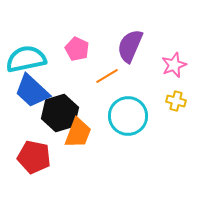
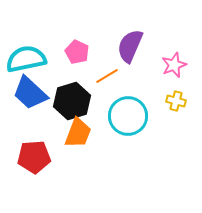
pink pentagon: moved 3 px down
blue trapezoid: moved 2 px left, 2 px down
black hexagon: moved 12 px right, 12 px up
red pentagon: rotated 16 degrees counterclockwise
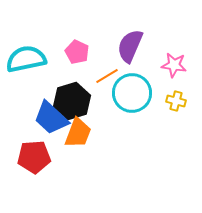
pink star: rotated 30 degrees clockwise
blue trapezoid: moved 21 px right, 25 px down
cyan circle: moved 4 px right, 23 px up
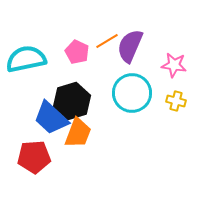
orange line: moved 35 px up
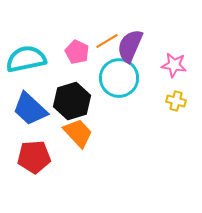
cyan circle: moved 13 px left, 15 px up
blue trapezoid: moved 21 px left, 9 px up
orange trapezoid: rotated 64 degrees counterclockwise
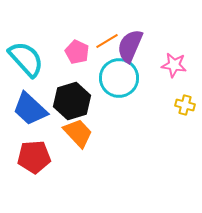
cyan semicircle: rotated 60 degrees clockwise
yellow cross: moved 9 px right, 4 px down
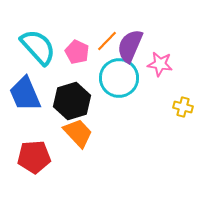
orange line: rotated 15 degrees counterclockwise
cyan semicircle: moved 12 px right, 12 px up
pink star: moved 14 px left, 1 px up
yellow cross: moved 2 px left, 2 px down
blue trapezoid: moved 5 px left, 15 px up; rotated 24 degrees clockwise
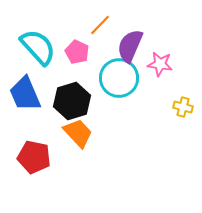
orange line: moved 7 px left, 16 px up
red pentagon: rotated 16 degrees clockwise
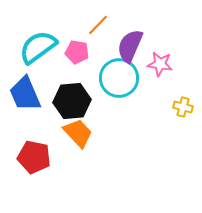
orange line: moved 2 px left
cyan semicircle: rotated 84 degrees counterclockwise
pink pentagon: rotated 15 degrees counterclockwise
black hexagon: rotated 12 degrees clockwise
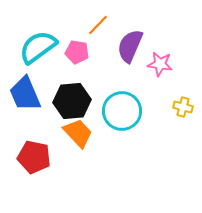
cyan circle: moved 3 px right, 33 px down
